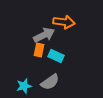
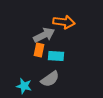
cyan rectangle: rotated 21 degrees counterclockwise
gray semicircle: moved 3 px up
cyan star: rotated 28 degrees clockwise
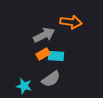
orange arrow: moved 7 px right
orange rectangle: moved 4 px right, 4 px down; rotated 48 degrees clockwise
gray semicircle: moved 1 px right
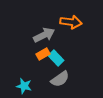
cyan rectangle: moved 2 px down; rotated 42 degrees clockwise
gray semicircle: moved 9 px right
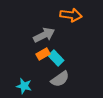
orange arrow: moved 7 px up
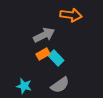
gray semicircle: moved 6 px down
